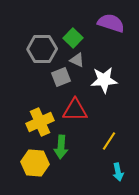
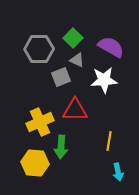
purple semicircle: moved 24 px down; rotated 12 degrees clockwise
gray hexagon: moved 3 px left
yellow line: rotated 24 degrees counterclockwise
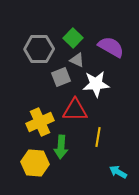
white star: moved 8 px left, 4 px down
yellow line: moved 11 px left, 4 px up
cyan arrow: rotated 132 degrees clockwise
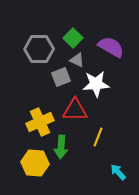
yellow line: rotated 12 degrees clockwise
cyan arrow: rotated 18 degrees clockwise
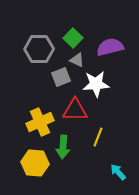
purple semicircle: moved 1 px left; rotated 44 degrees counterclockwise
green arrow: moved 2 px right
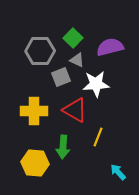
gray hexagon: moved 1 px right, 2 px down
red triangle: rotated 28 degrees clockwise
yellow cross: moved 6 px left, 11 px up; rotated 24 degrees clockwise
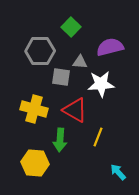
green square: moved 2 px left, 11 px up
gray triangle: moved 3 px right, 2 px down; rotated 21 degrees counterclockwise
gray square: rotated 30 degrees clockwise
white star: moved 5 px right
yellow cross: moved 2 px up; rotated 16 degrees clockwise
green arrow: moved 3 px left, 7 px up
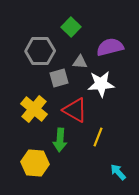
gray square: moved 2 px left, 1 px down; rotated 24 degrees counterclockwise
yellow cross: rotated 24 degrees clockwise
